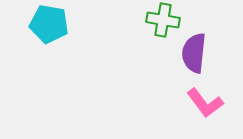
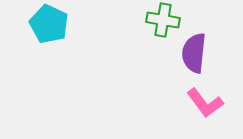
cyan pentagon: rotated 15 degrees clockwise
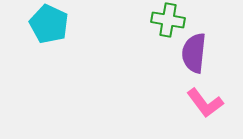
green cross: moved 5 px right
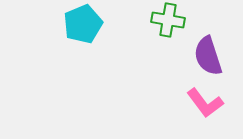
cyan pentagon: moved 34 px right; rotated 24 degrees clockwise
purple semicircle: moved 14 px right, 3 px down; rotated 24 degrees counterclockwise
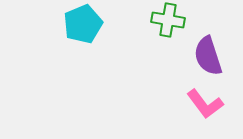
pink L-shape: moved 1 px down
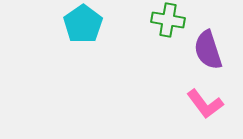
cyan pentagon: rotated 12 degrees counterclockwise
purple semicircle: moved 6 px up
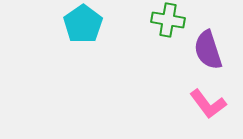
pink L-shape: moved 3 px right
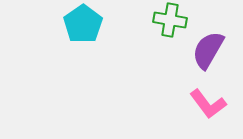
green cross: moved 2 px right
purple semicircle: rotated 48 degrees clockwise
